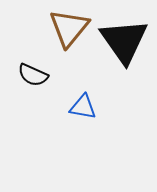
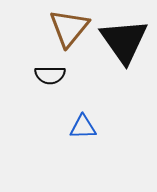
black semicircle: moved 17 px right; rotated 24 degrees counterclockwise
blue triangle: moved 20 px down; rotated 12 degrees counterclockwise
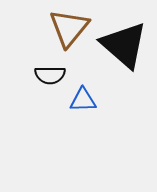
black triangle: moved 4 px down; rotated 14 degrees counterclockwise
blue triangle: moved 27 px up
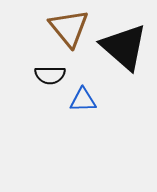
brown triangle: rotated 18 degrees counterclockwise
black triangle: moved 2 px down
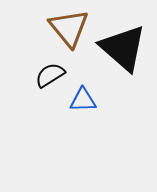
black triangle: moved 1 px left, 1 px down
black semicircle: rotated 148 degrees clockwise
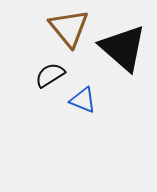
blue triangle: rotated 24 degrees clockwise
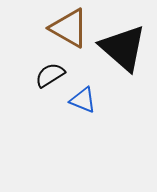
brown triangle: rotated 21 degrees counterclockwise
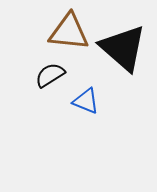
brown triangle: moved 4 px down; rotated 24 degrees counterclockwise
blue triangle: moved 3 px right, 1 px down
